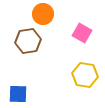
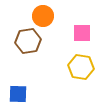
orange circle: moved 2 px down
pink square: rotated 30 degrees counterclockwise
yellow hexagon: moved 4 px left, 8 px up
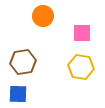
brown hexagon: moved 5 px left, 21 px down
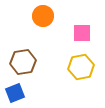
yellow hexagon: rotated 20 degrees counterclockwise
blue square: moved 3 px left, 1 px up; rotated 24 degrees counterclockwise
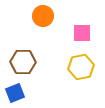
brown hexagon: rotated 10 degrees clockwise
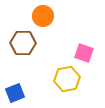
pink square: moved 2 px right, 20 px down; rotated 18 degrees clockwise
brown hexagon: moved 19 px up
yellow hexagon: moved 14 px left, 12 px down
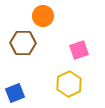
pink square: moved 5 px left, 3 px up; rotated 36 degrees counterclockwise
yellow hexagon: moved 2 px right, 5 px down; rotated 15 degrees counterclockwise
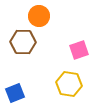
orange circle: moved 4 px left
brown hexagon: moved 1 px up
yellow hexagon: rotated 25 degrees counterclockwise
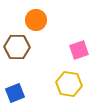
orange circle: moved 3 px left, 4 px down
brown hexagon: moved 6 px left, 5 px down
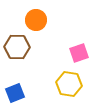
pink square: moved 3 px down
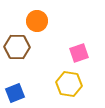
orange circle: moved 1 px right, 1 px down
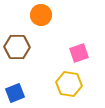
orange circle: moved 4 px right, 6 px up
